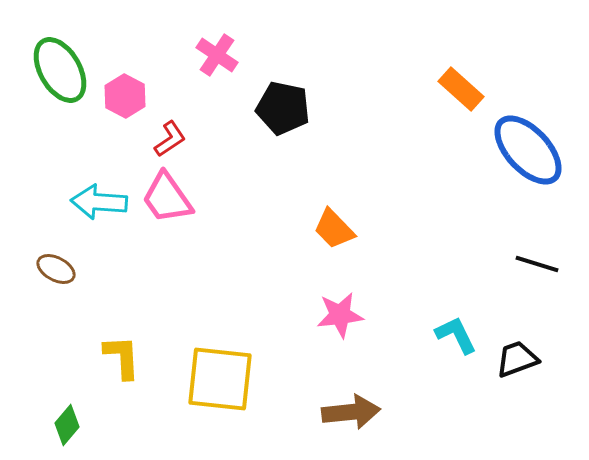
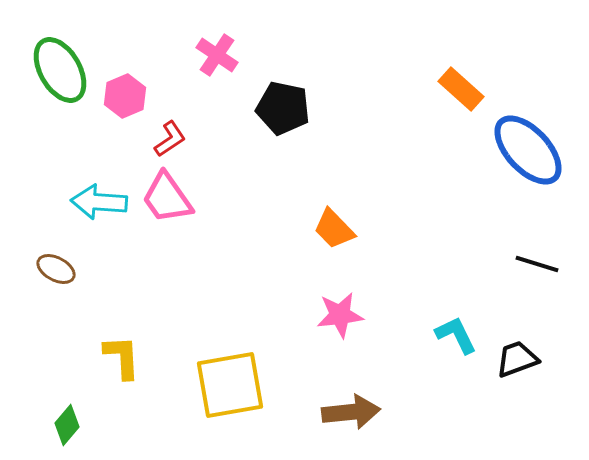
pink hexagon: rotated 9 degrees clockwise
yellow square: moved 10 px right, 6 px down; rotated 16 degrees counterclockwise
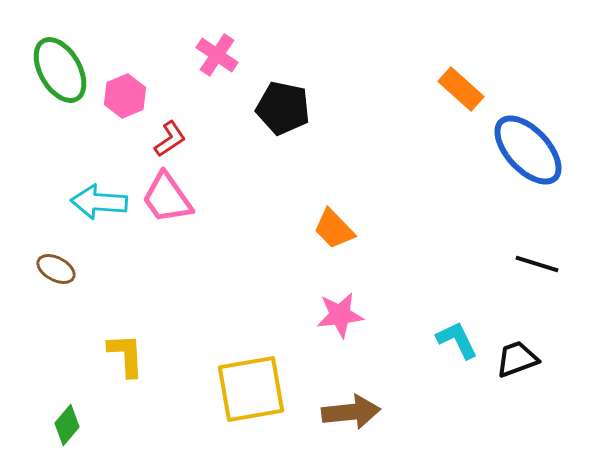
cyan L-shape: moved 1 px right, 5 px down
yellow L-shape: moved 4 px right, 2 px up
yellow square: moved 21 px right, 4 px down
